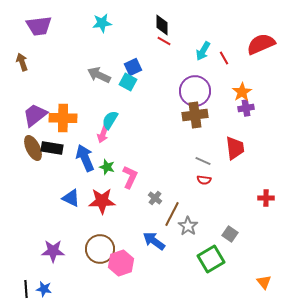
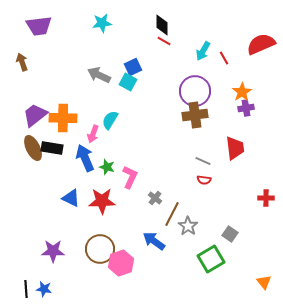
pink arrow at (103, 134): moved 10 px left
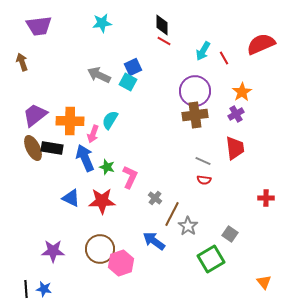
purple cross at (246, 108): moved 10 px left, 6 px down; rotated 21 degrees counterclockwise
orange cross at (63, 118): moved 7 px right, 3 px down
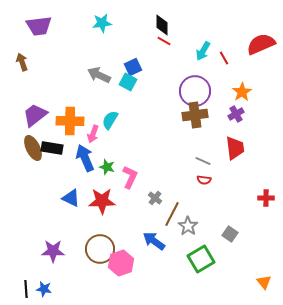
green square at (211, 259): moved 10 px left
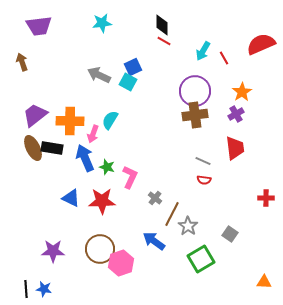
orange triangle at (264, 282): rotated 49 degrees counterclockwise
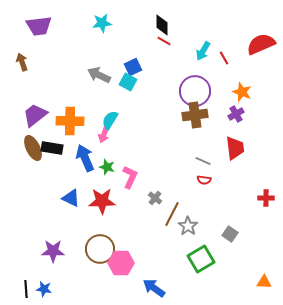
orange star at (242, 92): rotated 18 degrees counterclockwise
pink arrow at (93, 134): moved 11 px right
blue arrow at (154, 241): moved 47 px down
pink hexagon at (121, 263): rotated 20 degrees clockwise
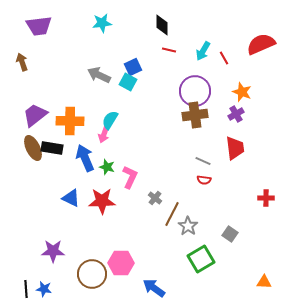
red line at (164, 41): moved 5 px right, 9 px down; rotated 16 degrees counterclockwise
brown circle at (100, 249): moved 8 px left, 25 px down
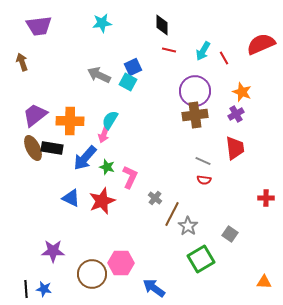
blue arrow at (85, 158): rotated 116 degrees counterclockwise
red star at (102, 201): rotated 20 degrees counterclockwise
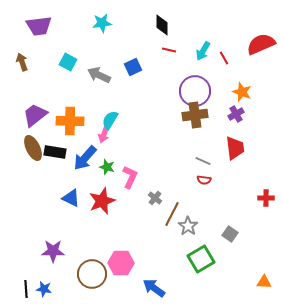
cyan square at (128, 82): moved 60 px left, 20 px up
black rectangle at (52, 148): moved 3 px right, 4 px down
